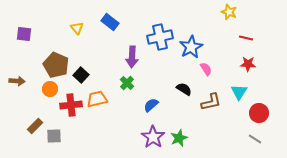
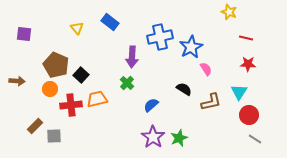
red circle: moved 10 px left, 2 px down
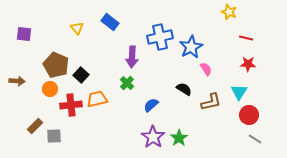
green star: rotated 12 degrees counterclockwise
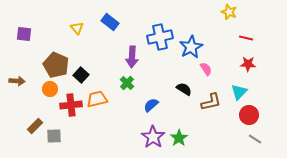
cyan triangle: rotated 12 degrees clockwise
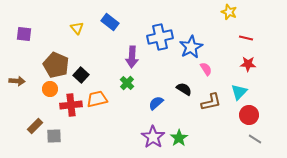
blue semicircle: moved 5 px right, 2 px up
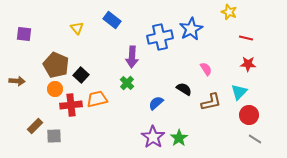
blue rectangle: moved 2 px right, 2 px up
blue star: moved 18 px up
orange circle: moved 5 px right
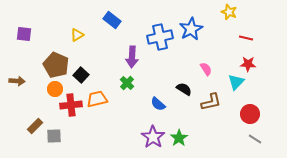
yellow triangle: moved 7 px down; rotated 40 degrees clockwise
cyan triangle: moved 3 px left, 10 px up
blue semicircle: moved 2 px right, 1 px down; rotated 98 degrees counterclockwise
red circle: moved 1 px right, 1 px up
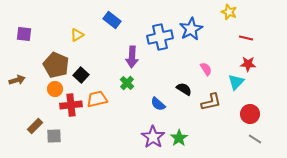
brown arrow: moved 1 px up; rotated 21 degrees counterclockwise
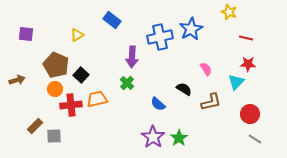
purple square: moved 2 px right
